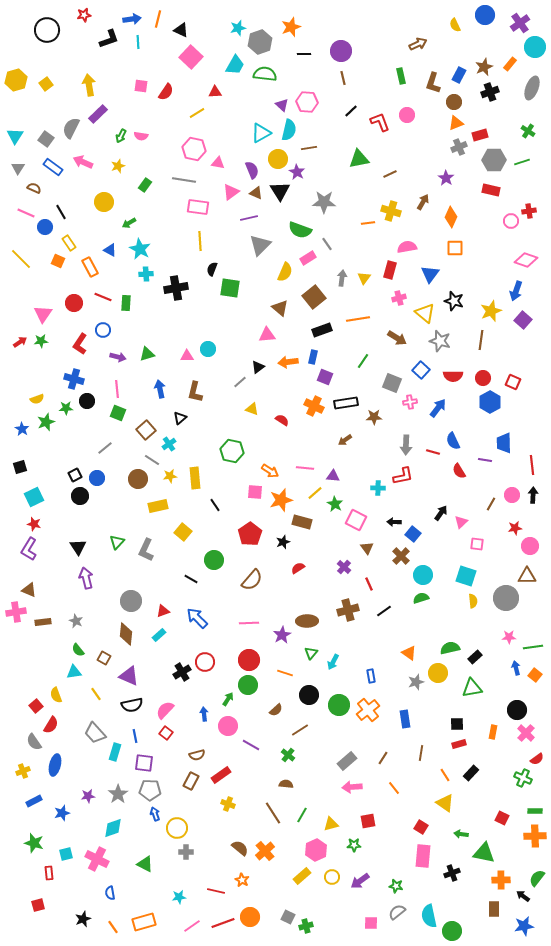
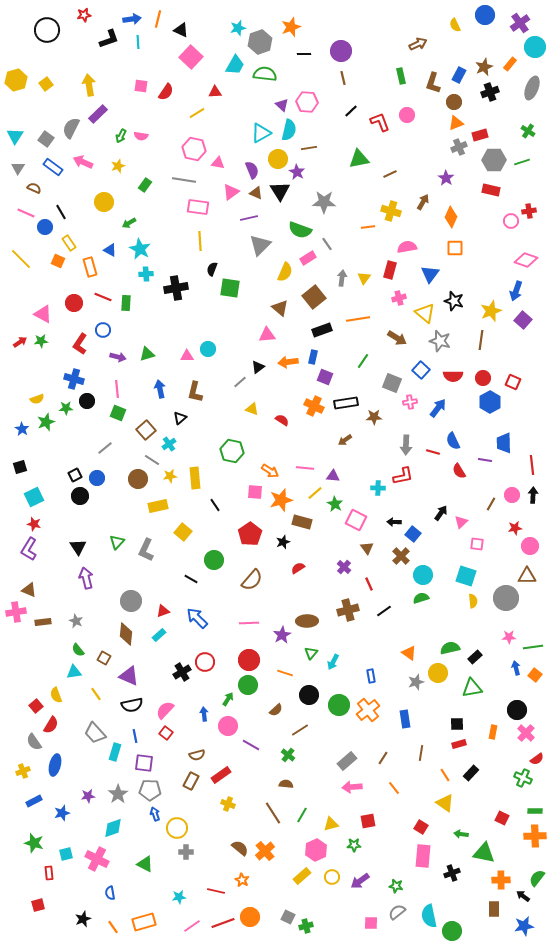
orange line at (368, 223): moved 4 px down
orange rectangle at (90, 267): rotated 12 degrees clockwise
pink triangle at (43, 314): rotated 36 degrees counterclockwise
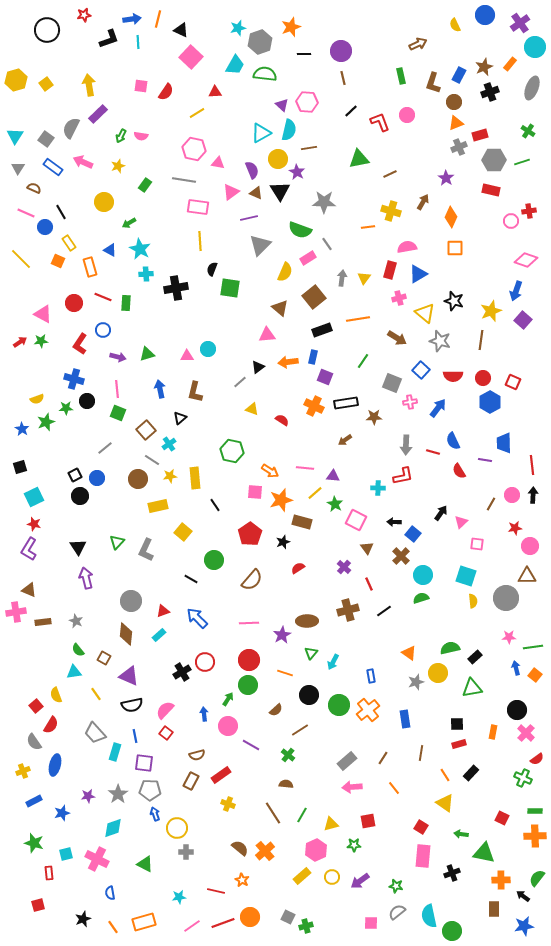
blue triangle at (430, 274): moved 12 px left; rotated 24 degrees clockwise
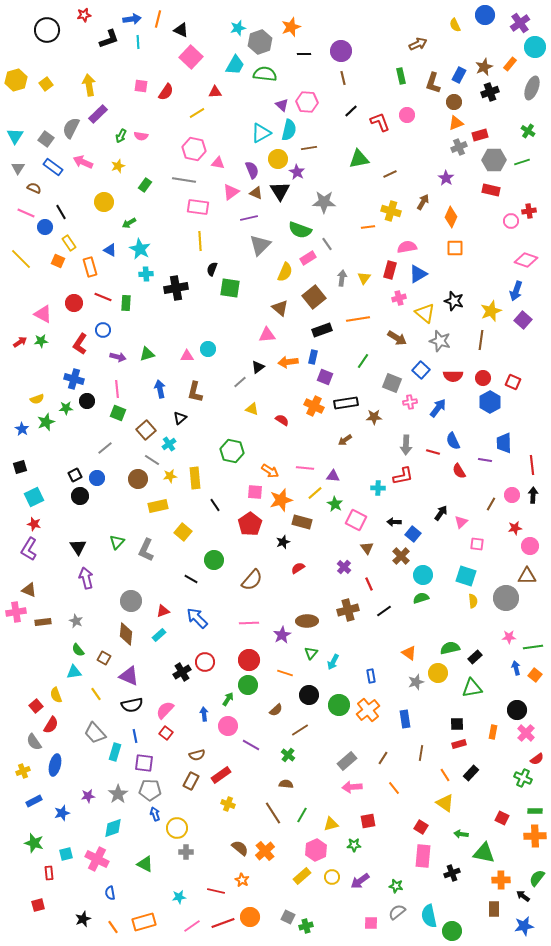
red pentagon at (250, 534): moved 10 px up
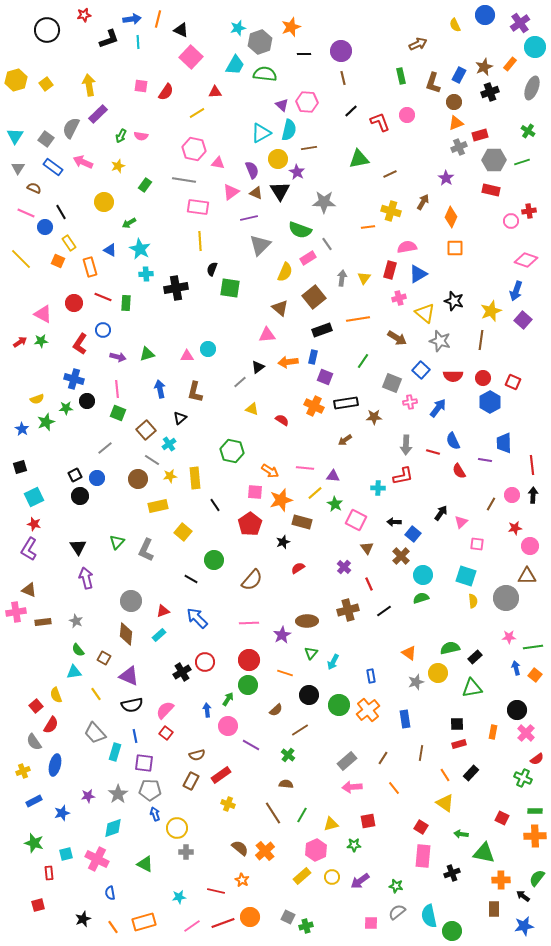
blue arrow at (204, 714): moved 3 px right, 4 px up
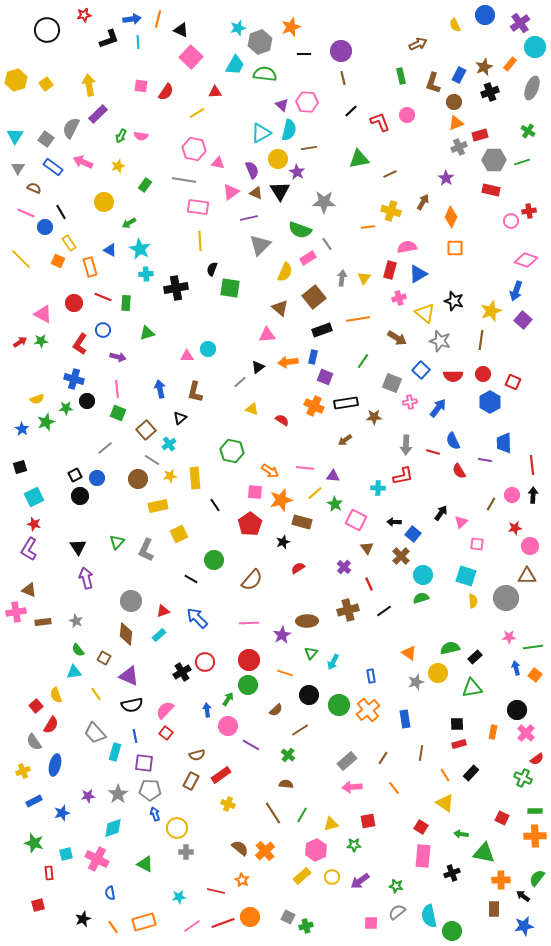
green triangle at (147, 354): moved 21 px up
red circle at (483, 378): moved 4 px up
yellow square at (183, 532): moved 4 px left, 2 px down; rotated 24 degrees clockwise
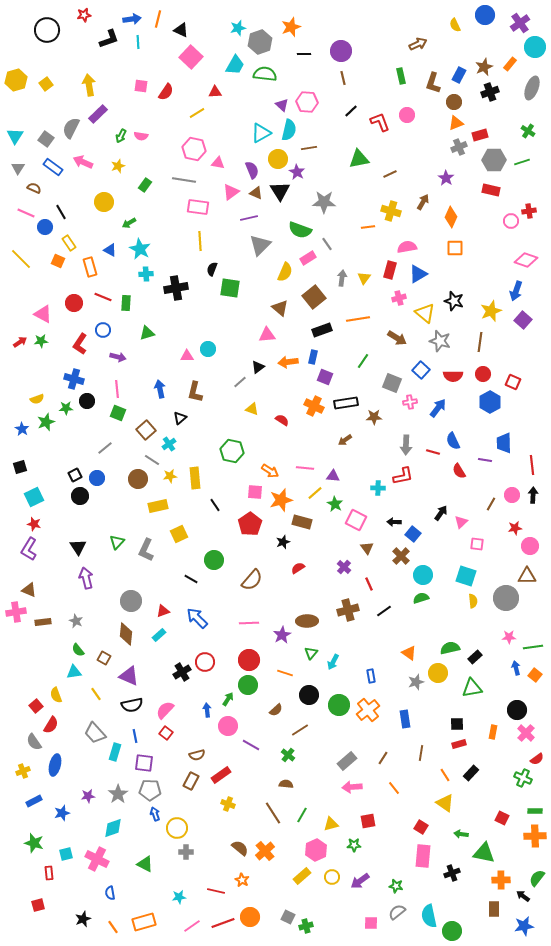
brown line at (481, 340): moved 1 px left, 2 px down
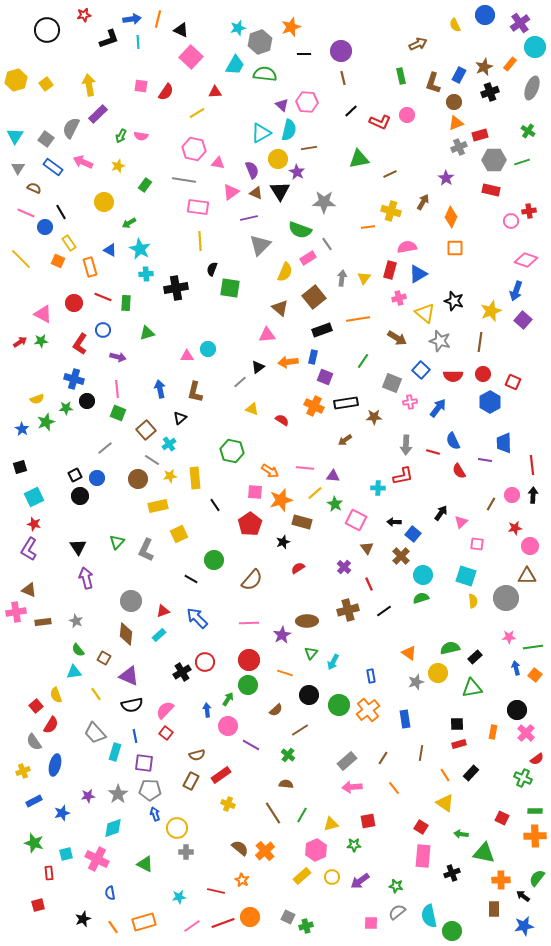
red L-shape at (380, 122): rotated 135 degrees clockwise
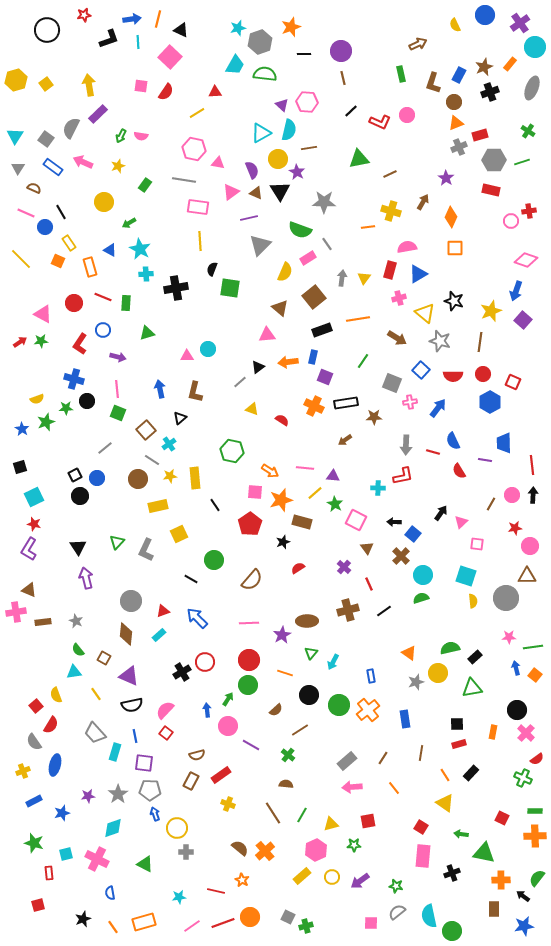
pink square at (191, 57): moved 21 px left
green rectangle at (401, 76): moved 2 px up
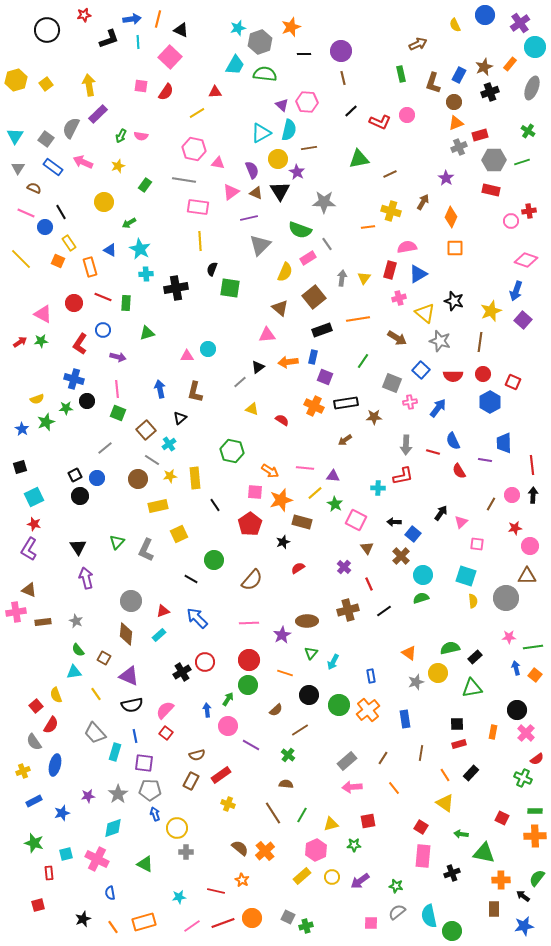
orange circle at (250, 917): moved 2 px right, 1 px down
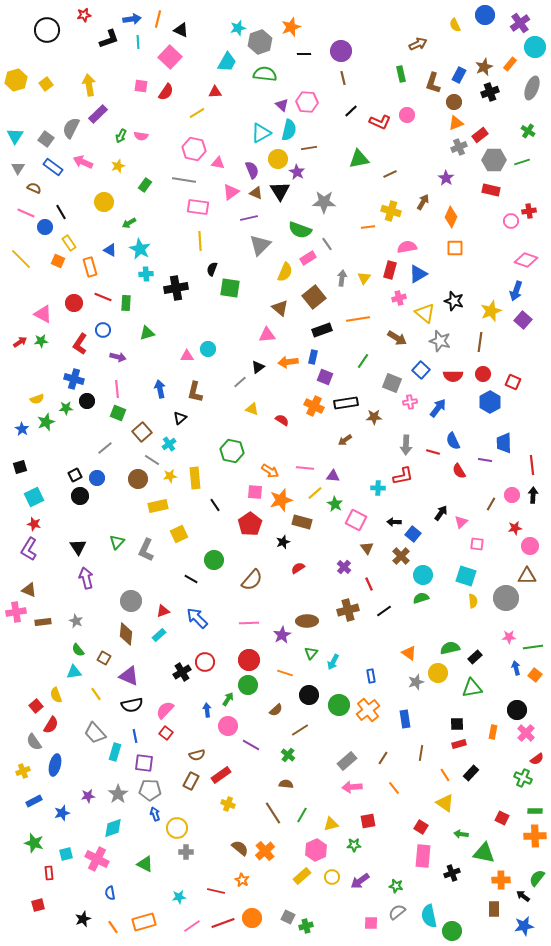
cyan trapezoid at (235, 65): moved 8 px left, 3 px up
red rectangle at (480, 135): rotated 21 degrees counterclockwise
brown square at (146, 430): moved 4 px left, 2 px down
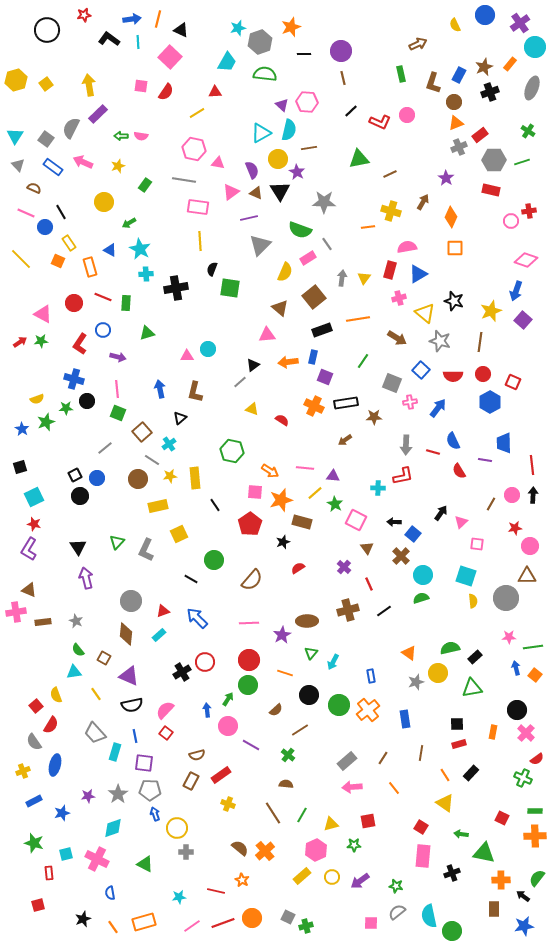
black L-shape at (109, 39): rotated 125 degrees counterclockwise
green arrow at (121, 136): rotated 64 degrees clockwise
gray triangle at (18, 168): moved 3 px up; rotated 16 degrees counterclockwise
black triangle at (258, 367): moved 5 px left, 2 px up
